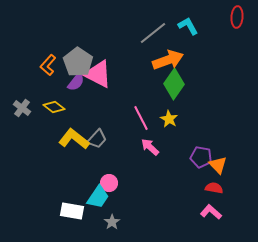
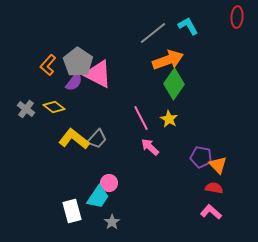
purple semicircle: moved 2 px left
gray cross: moved 4 px right, 1 px down
white rectangle: rotated 65 degrees clockwise
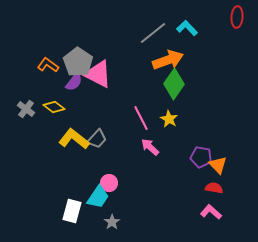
cyan L-shape: moved 1 px left, 2 px down; rotated 15 degrees counterclockwise
orange L-shape: rotated 85 degrees clockwise
white rectangle: rotated 30 degrees clockwise
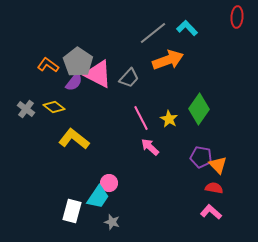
green diamond: moved 25 px right, 25 px down
gray trapezoid: moved 32 px right, 61 px up
gray star: rotated 21 degrees counterclockwise
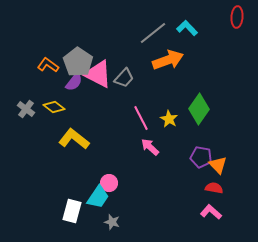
gray trapezoid: moved 5 px left
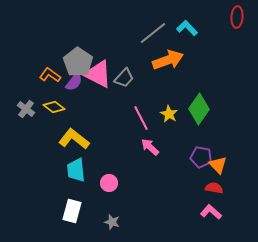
orange L-shape: moved 2 px right, 10 px down
yellow star: moved 5 px up
cyan trapezoid: moved 22 px left, 27 px up; rotated 140 degrees clockwise
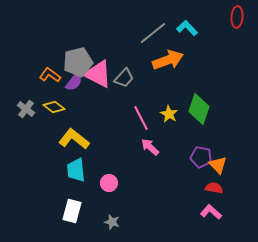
gray pentagon: rotated 24 degrees clockwise
green diamond: rotated 16 degrees counterclockwise
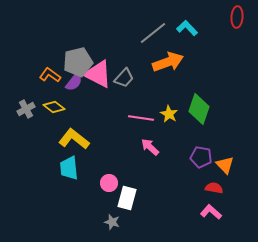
orange arrow: moved 2 px down
gray cross: rotated 24 degrees clockwise
pink line: rotated 55 degrees counterclockwise
orange triangle: moved 7 px right
cyan trapezoid: moved 7 px left, 2 px up
white rectangle: moved 55 px right, 13 px up
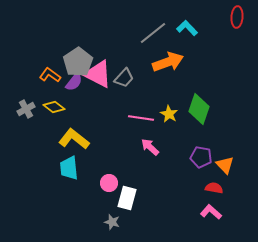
gray pentagon: rotated 20 degrees counterclockwise
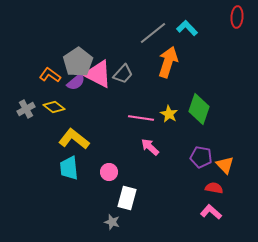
orange arrow: rotated 52 degrees counterclockwise
gray trapezoid: moved 1 px left, 4 px up
purple semicircle: moved 2 px right; rotated 12 degrees clockwise
pink circle: moved 11 px up
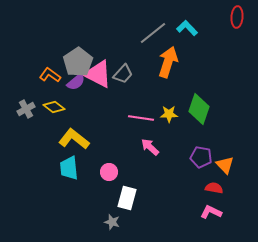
yellow star: rotated 30 degrees counterclockwise
pink L-shape: rotated 15 degrees counterclockwise
